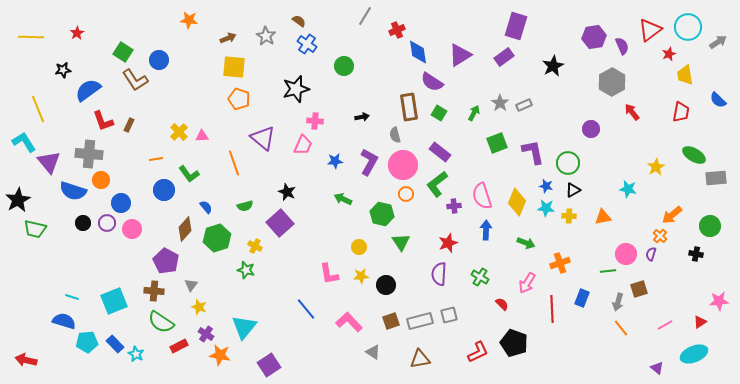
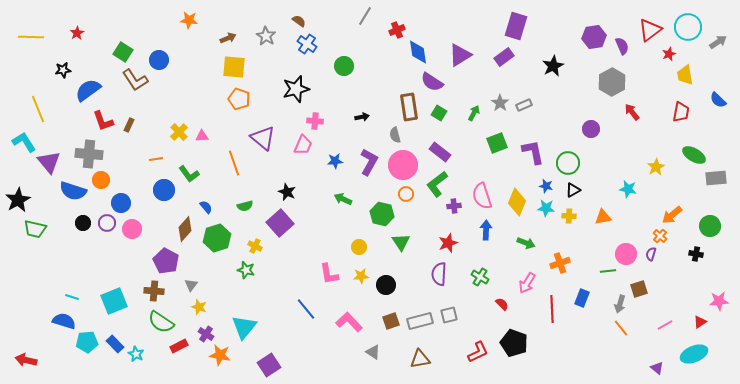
gray arrow at (618, 302): moved 2 px right, 2 px down
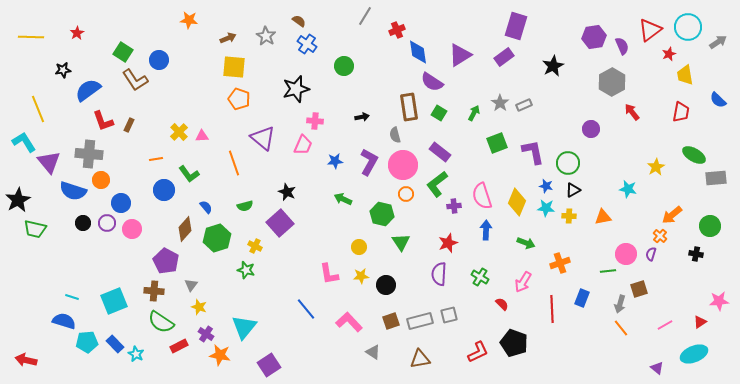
pink arrow at (527, 283): moved 4 px left, 1 px up
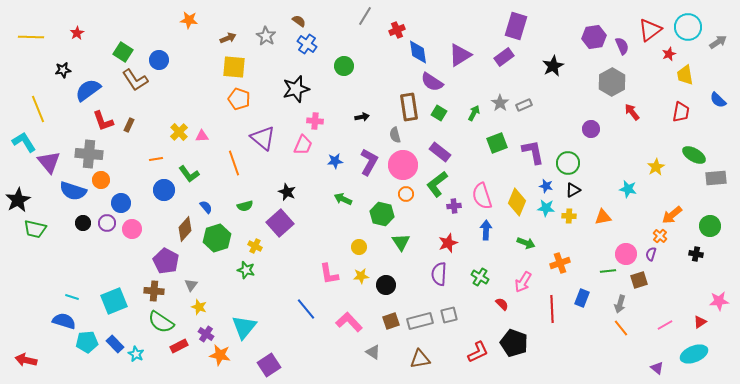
brown square at (639, 289): moved 9 px up
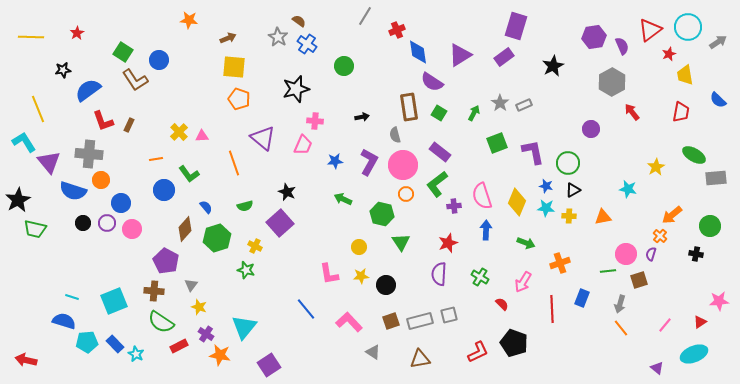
gray star at (266, 36): moved 12 px right, 1 px down
pink line at (665, 325): rotated 21 degrees counterclockwise
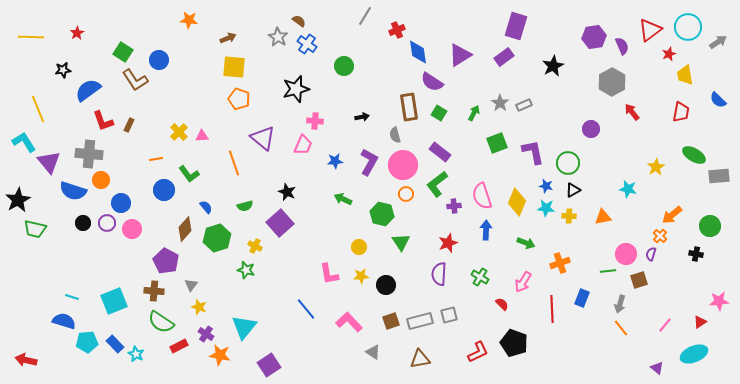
gray rectangle at (716, 178): moved 3 px right, 2 px up
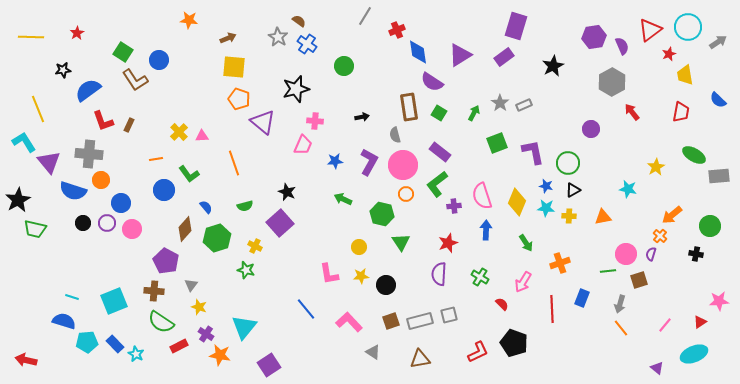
purple triangle at (263, 138): moved 16 px up
green arrow at (526, 243): rotated 36 degrees clockwise
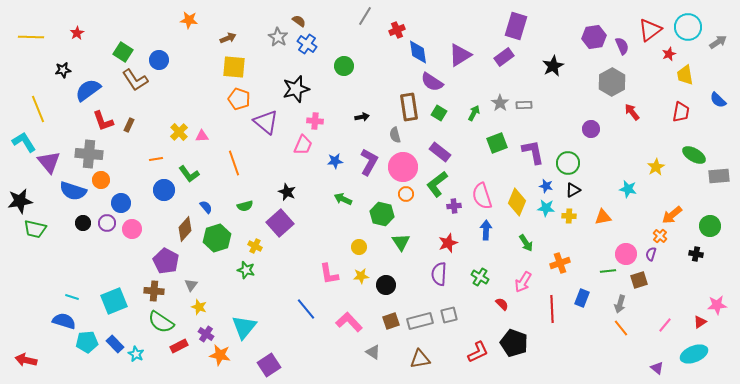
gray rectangle at (524, 105): rotated 21 degrees clockwise
purple triangle at (263, 122): moved 3 px right
pink circle at (403, 165): moved 2 px down
black star at (18, 200): moved 2 px right, 1 px down; rotated 20 degrees clockwise
pink star at (719, 301): moved 2 px left, 4 px down
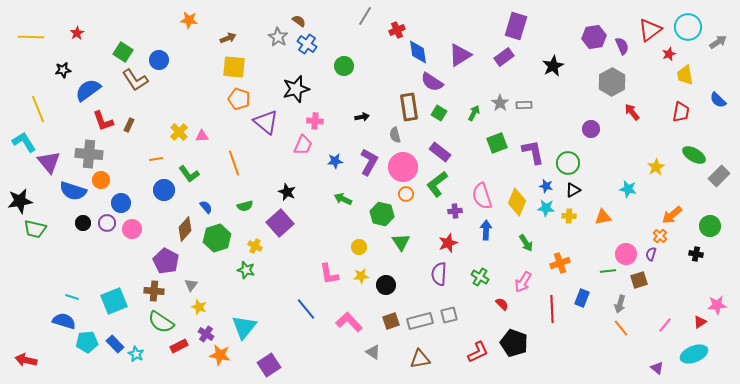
gray rectangle at (719, 176): rotated 40 degrees counterclockwise
purple cross at (454, 206): moved 1 px right, 5 px down
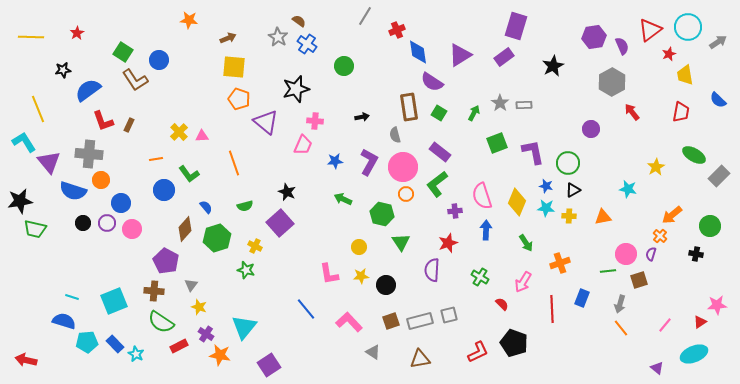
purple semicircle at (439, 274): moved 7 px left, 4 px up
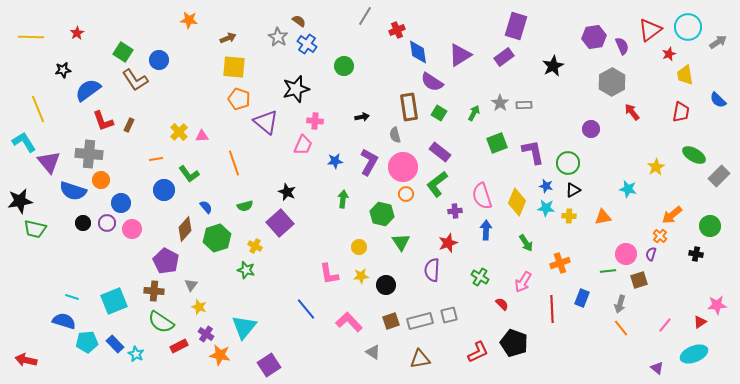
green arrow at (343, 199): rotated 72 degrees clockwise
